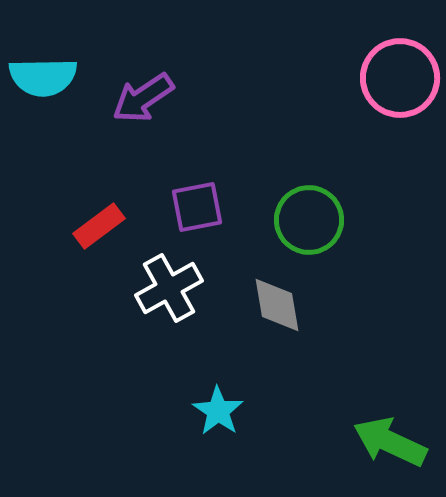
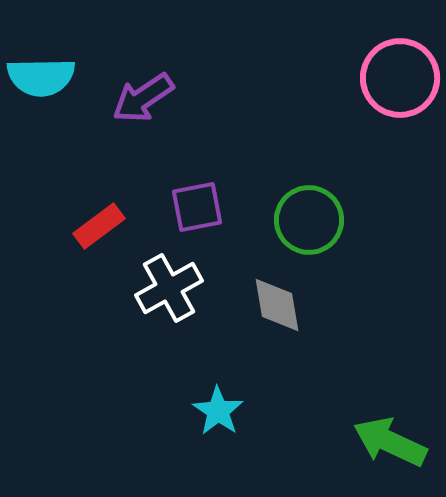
cyan semicircle: moved 2 px left
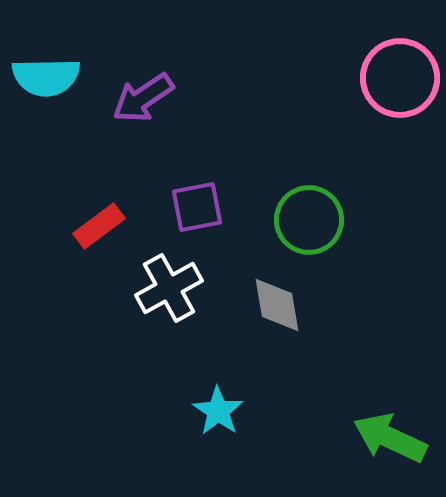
cyan semicircle: moved 5 px right
green arrow: moved 4 px up
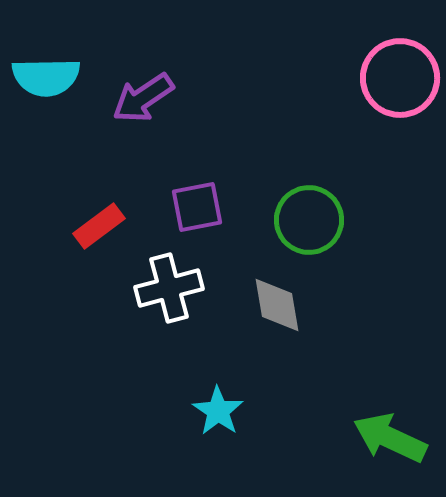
white cross: rotated 14 degrees clockwise
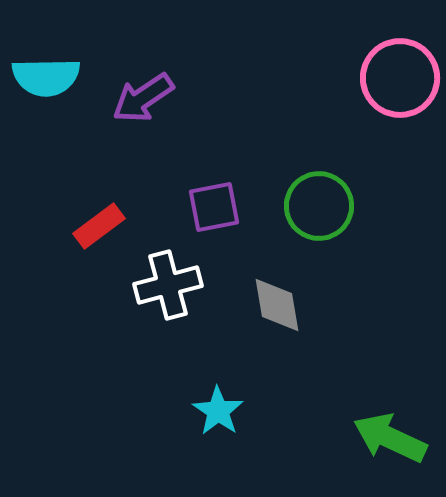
purple square: moved 17 px right
green circle: moved 10 px right, 14 px up
white cross: moved 1 px left, 3 px up
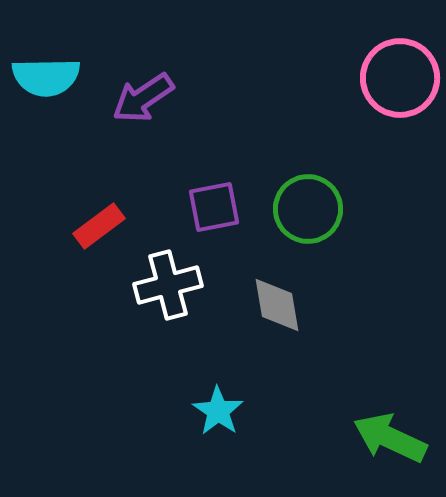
green circle: moved 11 px left, 3 px down
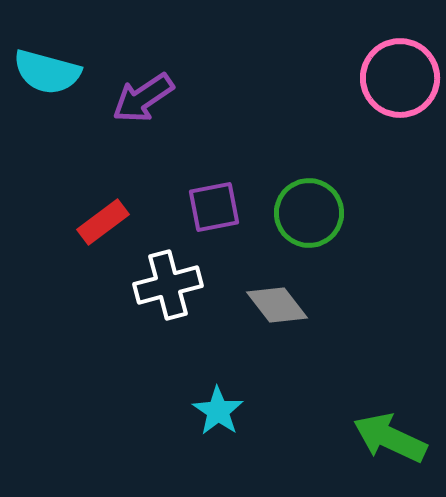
cyan semicircle: moved 1 px right, 5 px up; rotated 16 degrees clockwise
green circle: moved 1 px right, 4 px down
red rectangle: moved 4 px right, 4 px up
gray diamond: rotated 28 degrees counterclockwise
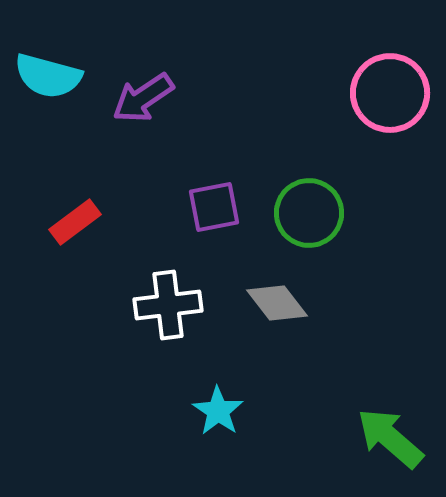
cyan semicircle: moved 1 px right, 4 px down
pink circle: moved 10 px left, 15 px down
red rectangle: moved 28 px left
white cross: moved 20 px down; rotated 8 degrees clockwise
gray diamond: moved 2 px up
green arrow: rotated 16 degrees clockwise
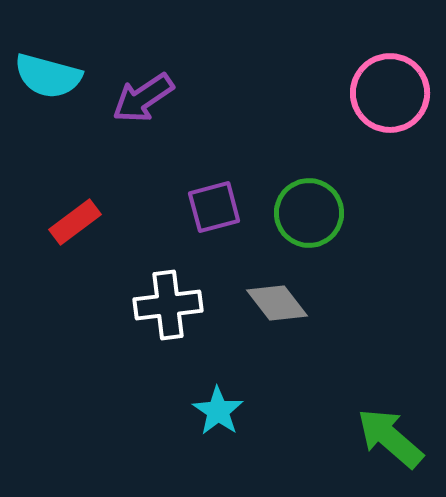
purple square: rotated 4 degrees counterclockwise
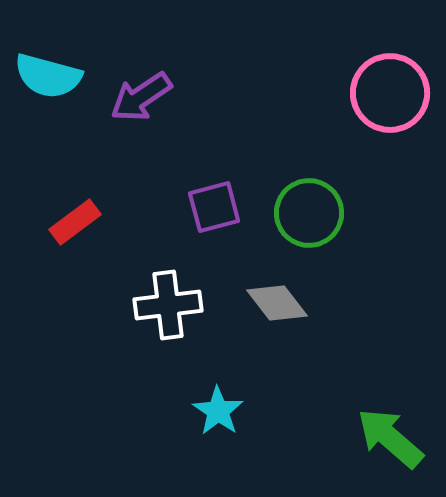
purple arrow: moved 2 px left, 1 px up
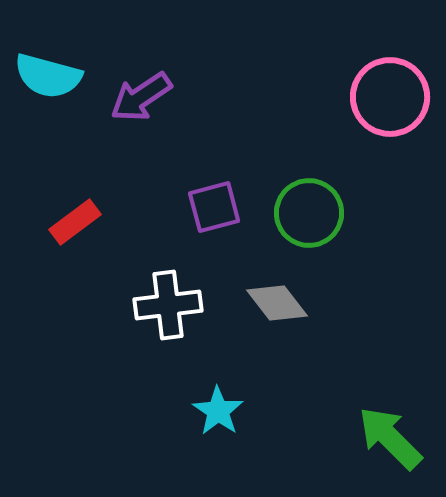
pink circle: moved 4 px down
green arrow: rotated 4 degrees clockwise
